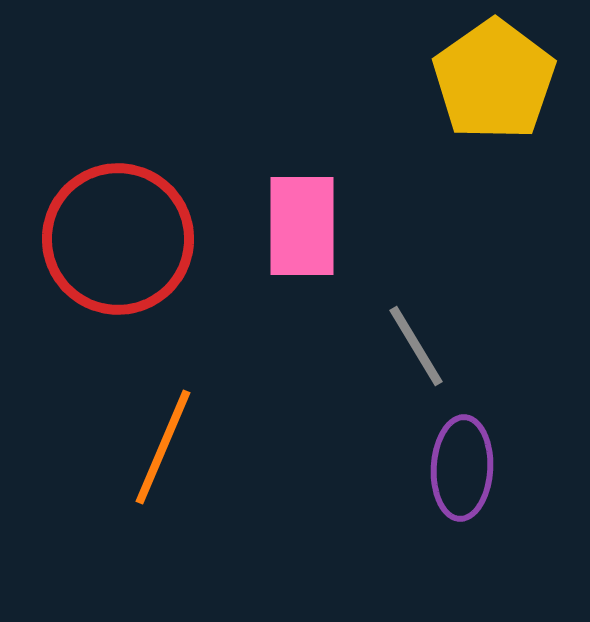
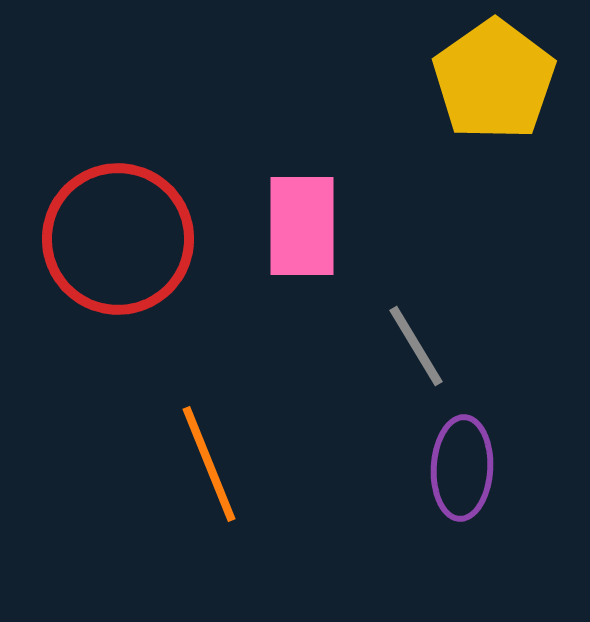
orange line: moved 46 px right, 17 px down; rotated 45 degrees counterclockwise
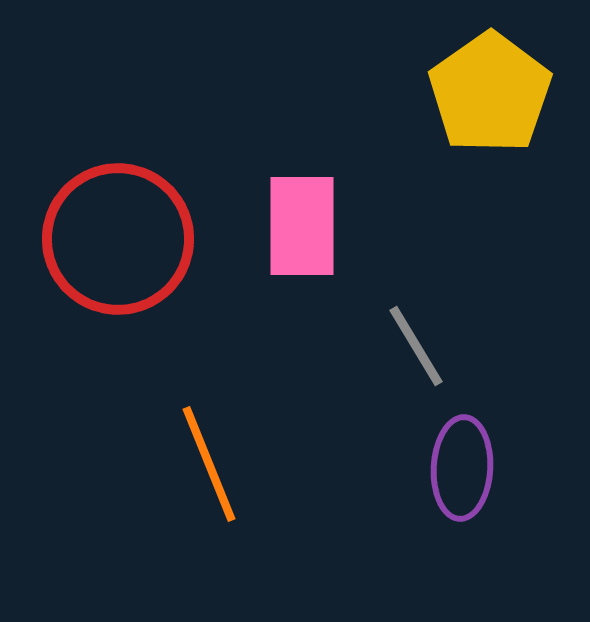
yellow pentagon: moved 4 px left, 13 px down
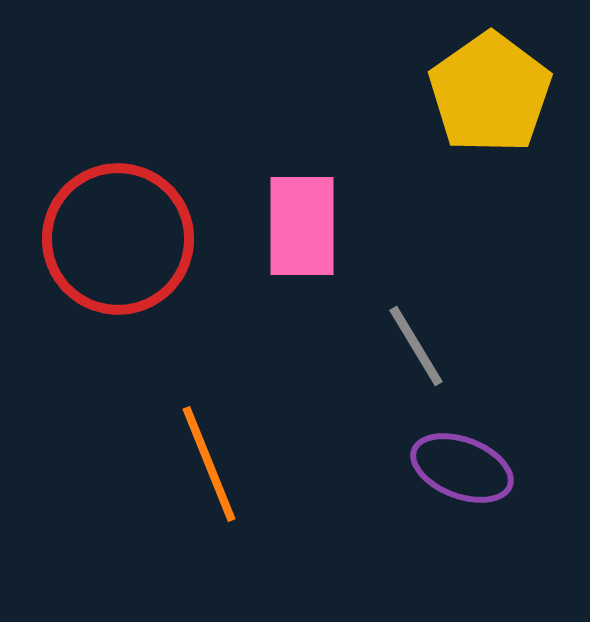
purple ellipse: rotated 72 degrees counterclockwise
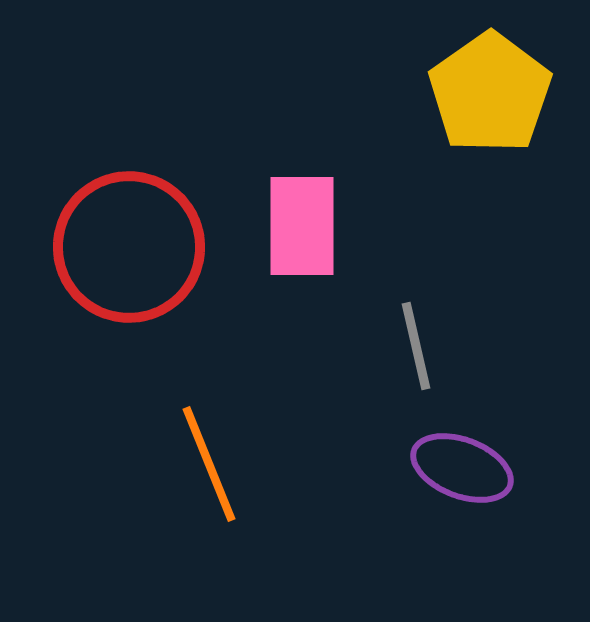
red circle: moved 11 px right, 8 px down
gray line: rotated 18 degrees clockwise
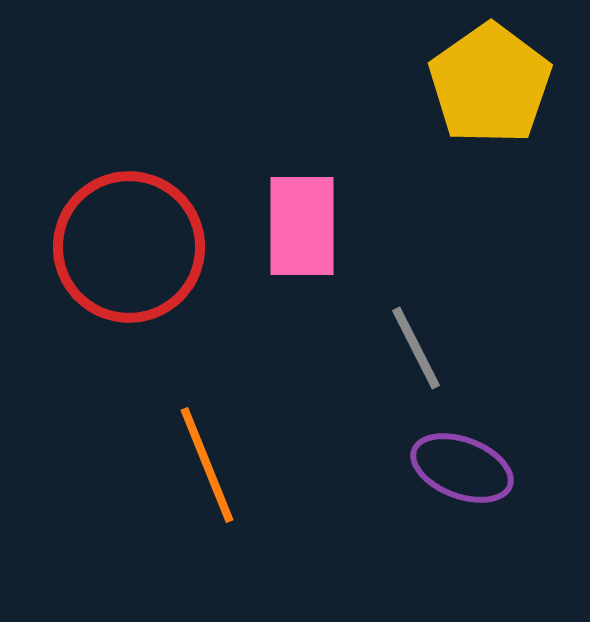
yellow pentagon: moved 9 px up
gray line: moved 2 px down; rotated 14 degrees counterclockwise
orange line: moved 2 px left, 1 px down
